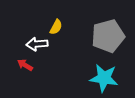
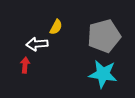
gray pentagon: moved 4 px left
red arrow: rotated 63 degrees clockwise
cyan star: moved 1 px left, 4 px up
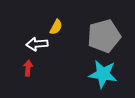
red arrow: moved 3 px right, 3 px down
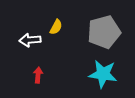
gray pentagon: moved 4 px up
white arrow: moved 7 px left, 4 px up
red arrow: moved 10 px right, 7 px down
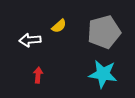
yellow semicircle: moved 3 px right, 1 px up; rotated 21 degrees clockwise
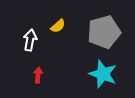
yellow semicircle: moved 1 px left
white arrow: rotated 105 degrees clockwise
cyan star: rotated 12 degrees clockwise
